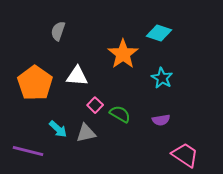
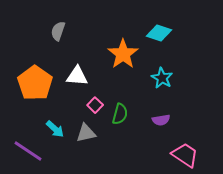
green semicircle: rotated 75 degrees clockwise
cyan arrow: moved 3 px left
purple line: rotated 20 degrees clockwise
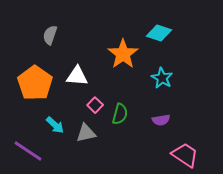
gray semicircle: moved 8 px left, 4 px down
cyan arrow: moved 4 px up
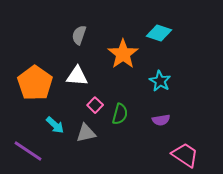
gray semicircle: moved 29 px right
cyan star: moved 2 px left, 3 px down
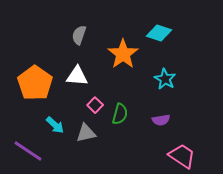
cyan star: moved 5 px right, 2 px up
pink trapezoid: moved 3 px left, 1 px down
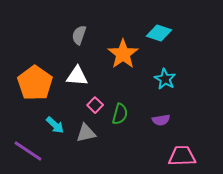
pink trapezoid: rotated 36 degrees counterclockwise
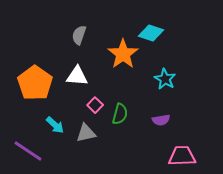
cyan diamond: moved 8 px left
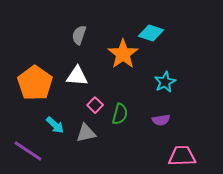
cyan star: moved 3 px down; rotated 15 degrees clockwise
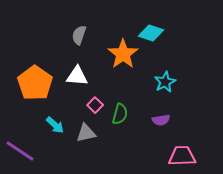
purple line: moved 8 px left
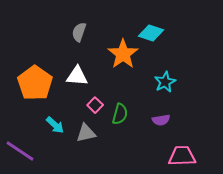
gray semicircle: moved 3 px up
